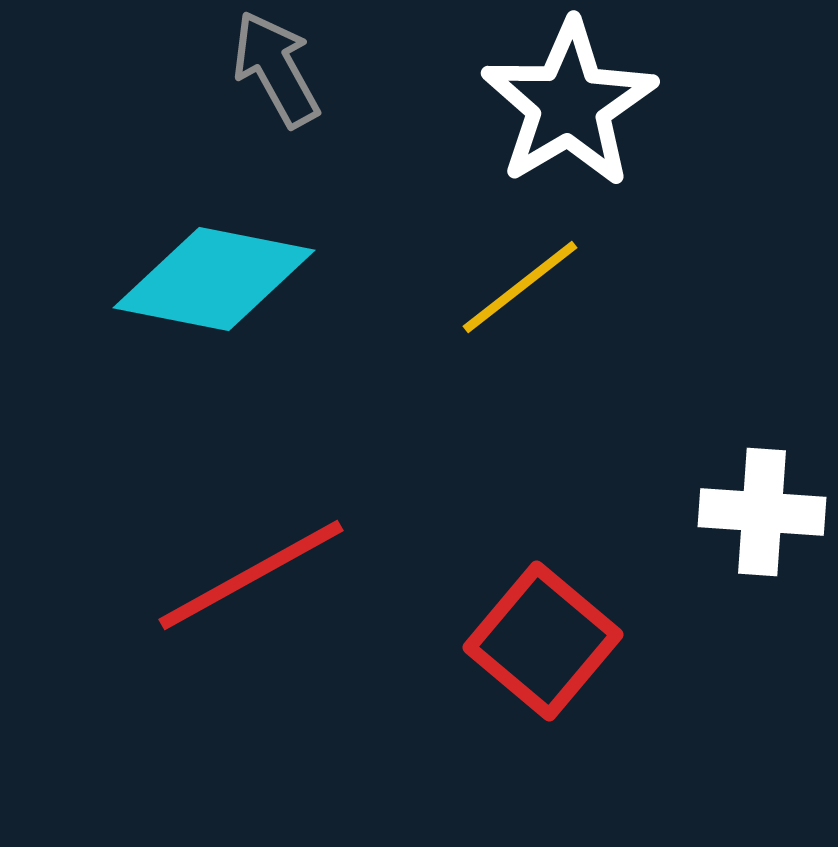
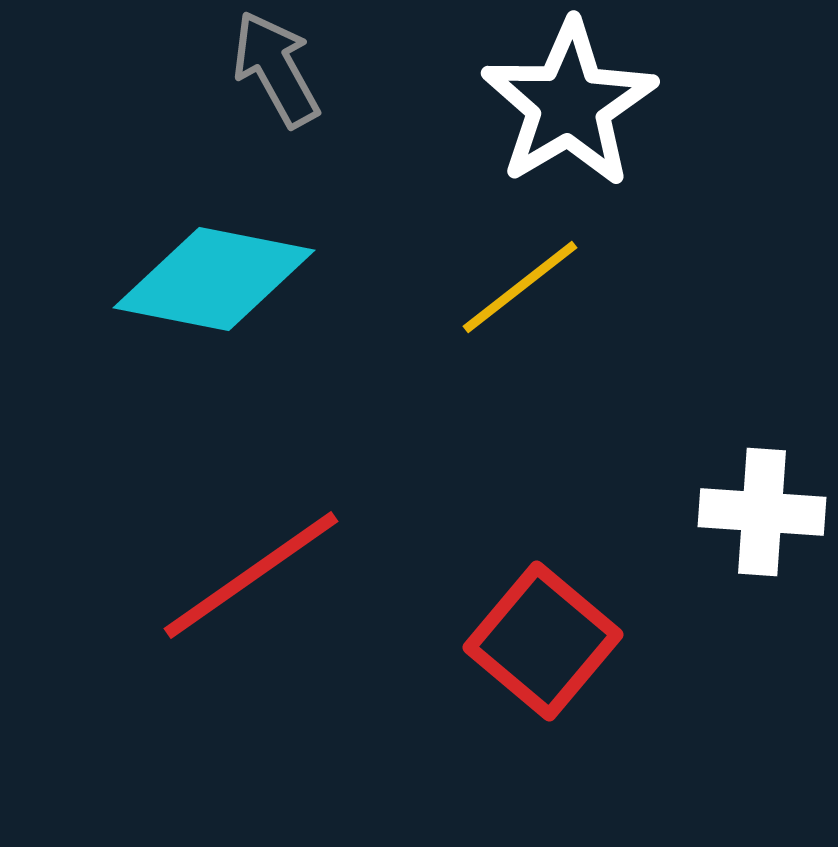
red line: rotated 6 degrees counterclockwise
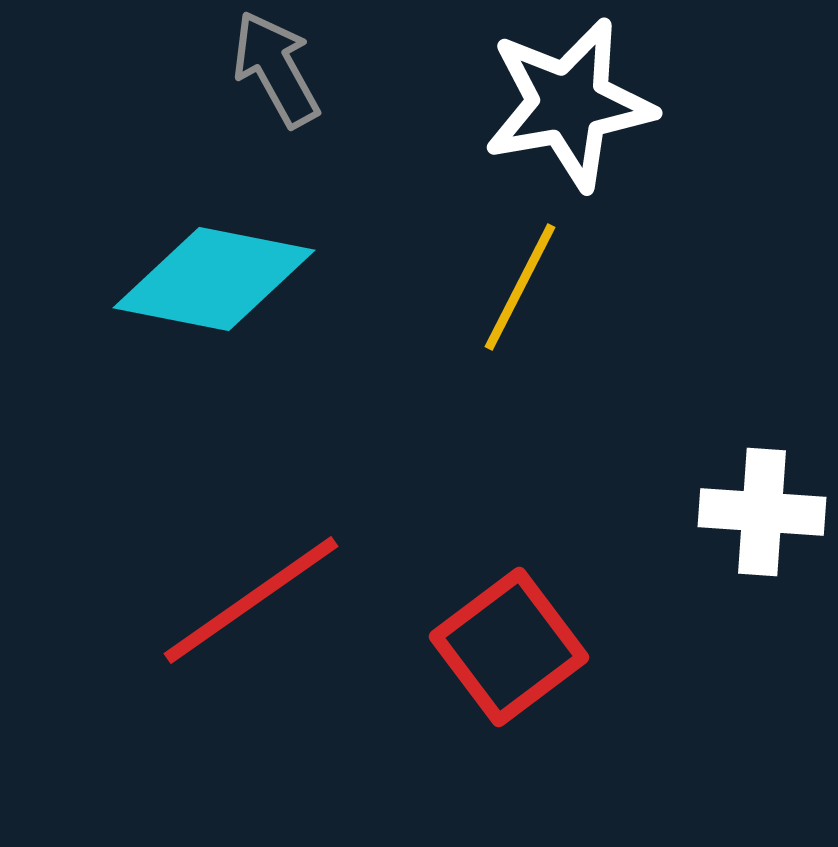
white star: rotated 21 degrees clockwise
yellow line: rotated 25 degrees counterclockwise
red line: moved 25 px down
red square: moved 34 px left, 6 px down; rotated 13 degrees clockwise
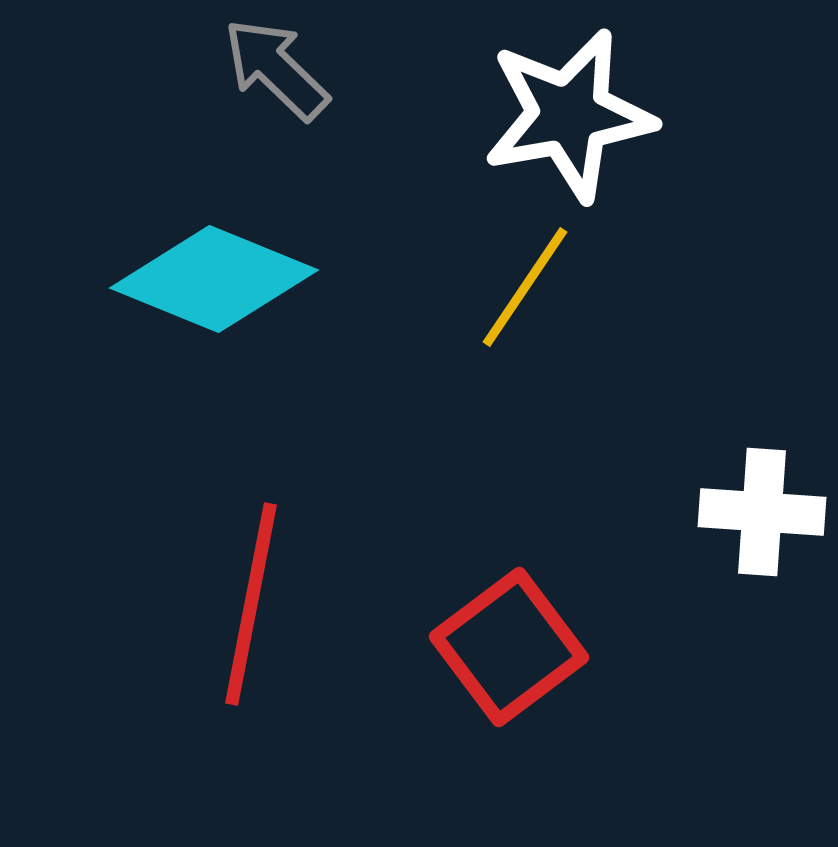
gray arrow: rotated 17 degrees counterclockwise
white star: moved 11 px down
cyan diamond: rotated 11 degrees clockwise
yellow line: moved 5 px right; rotated 7 degrees clockwise
red line: moved 4 px down; rotated 44 degrees counterclockwise
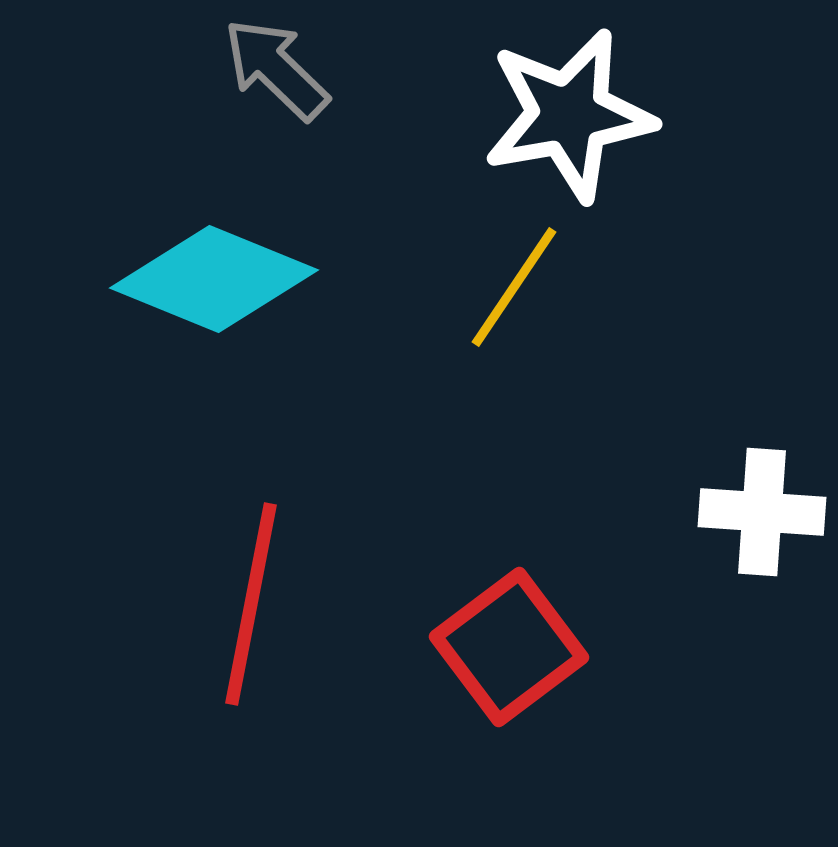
yellow line: moved 11 px left
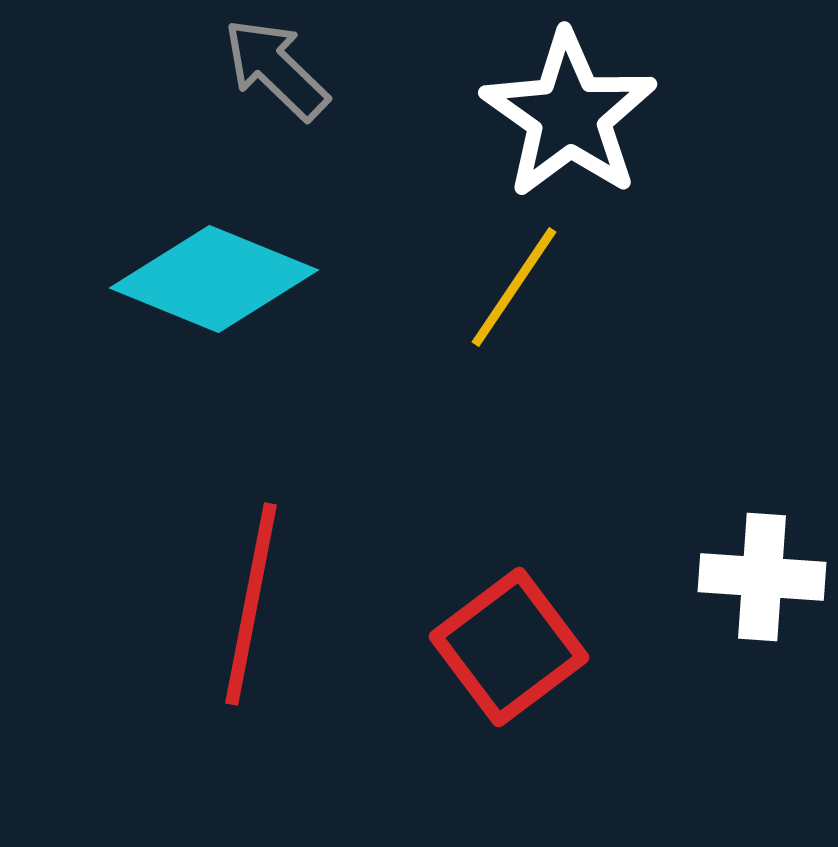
white star: rotated 27 degrees counterclockwise
white cross: moved 65 px down
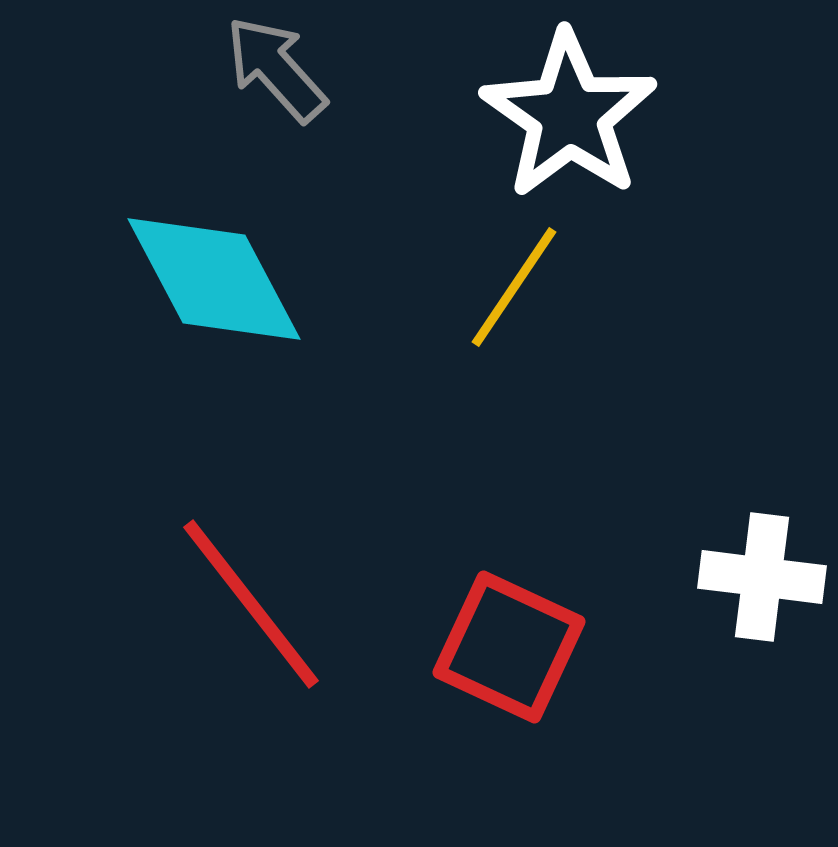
gray arrow: rotated 4 degrees clockwise
cyan diamond: rotated 40 degrees clockwise
white cross: rotated 3 degrees clockwise
red line: rotated 49 degrees counterclockwise
red square: rotated 28 degrees counterclockwise
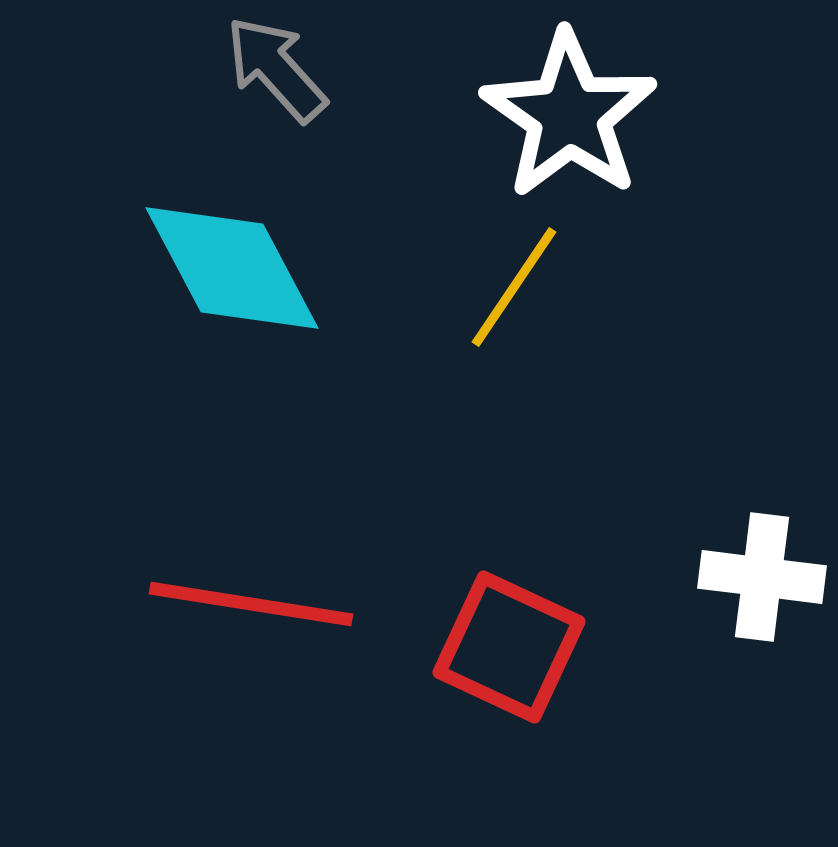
cyan diamond: moved 18 px right, 11 px up
red line: rotated 43 degrees counterclockwise
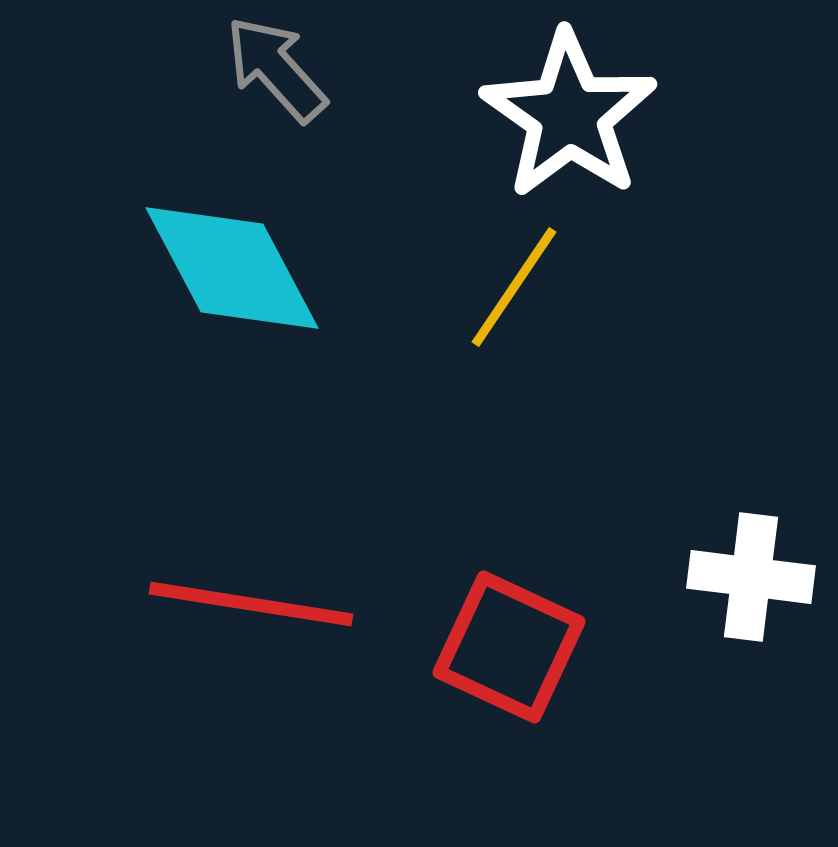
white cross: moved 11 px left
